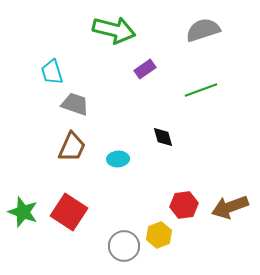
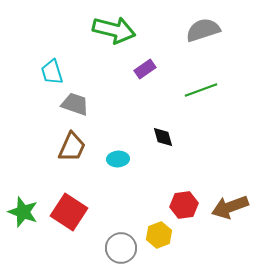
gray circle: moved 3 px left, 2 px down
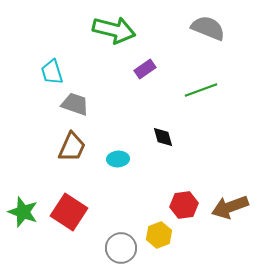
gray semicircle: moved 5 px right, 2 px up; rotated 40 degrees clockwise
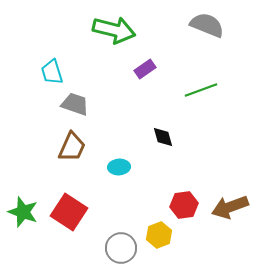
gray semicircle: moved 1 px left, 3 px up
cyan ellipse: moved 1 px right, 8 px down
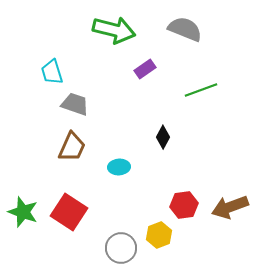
gray semicircle: moved 22 px left, 4 px down
black diamond: rotated 45 degrees clockwise
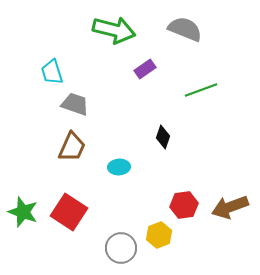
black diamond: rotated 10 degrees counterclockwise
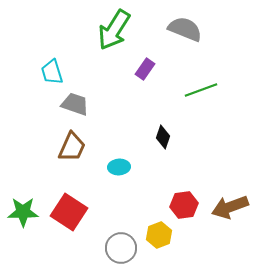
green arrow: rotated 108 degrees clockwise
purple rectangle: rotated 20 degrees counterclockwise
green star: rotated 20 degrees counterclockwise
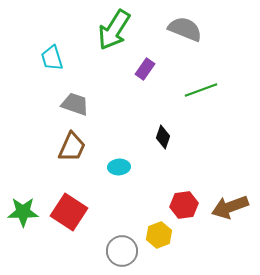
cyan trapezoid: moved 14 px up
gray circle: moved 1 px right, 3 px down
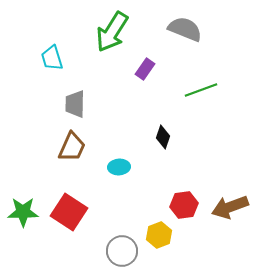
green arrow: moved 2 px left, 2 px down
gray trapezoid: rotated 108 degrees counterclockwise
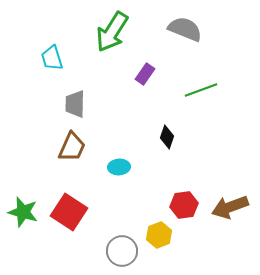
purple rectangle: moved 5 px down
black diamond: moved 4 px right
green star: rotated 16 degrees clockwise
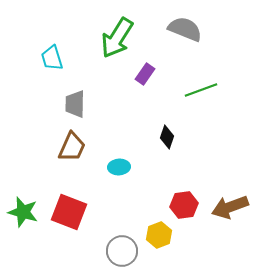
green arrow: moved 5 px right, 6 px down
red square: rotated 12 degrees counterclockwise
